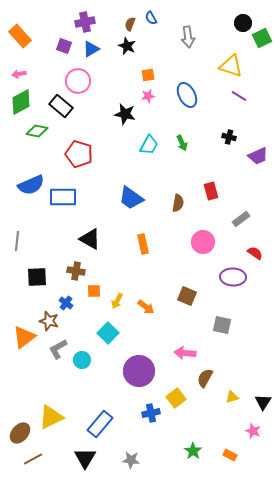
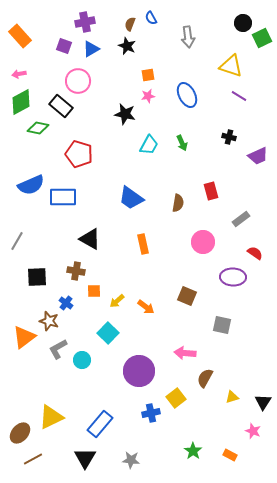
green diamond at (37, 131): moved 1 px right, 3 px up
gray line at (17, 241): rotated 24 degrees clockwise
yellow arrow at (117, 301): rotated 21 degrees clockwise
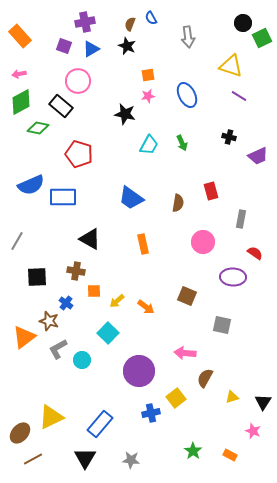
gray rectangle at (241, 219): rotated 42 degrees counterclockwise
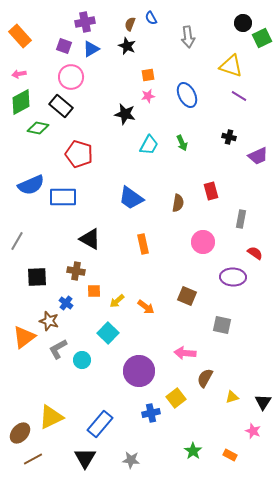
pink circle at (78, 81): moved 7 px left, 4 px up
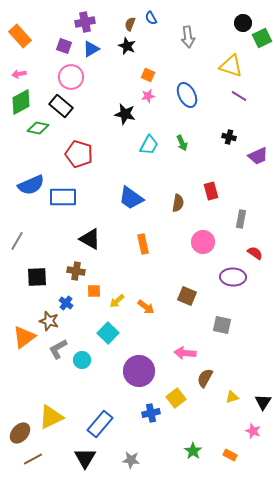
orange square at (148, 75): rotated 32 degrees clockwise
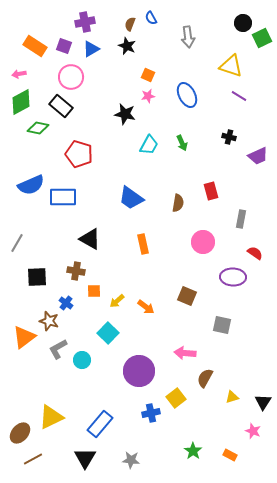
orange rectangle at (20, 36): moved 15 px right, 10 px down; rotated 15 degrees counterclockwise
gray line at (17, 241): moved 2 px down
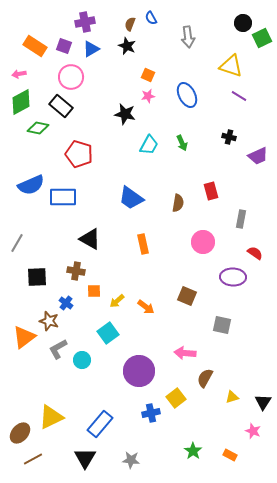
cyan square at (108, 333): rotated 10 degrees clockwise
